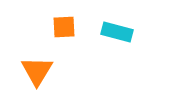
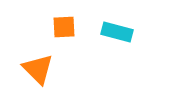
orange triangle: moved 1 px right, 2 px up; rotated 16 degrees counterclockwise
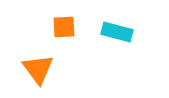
orange triangle: rotated 8 degrees clockwise
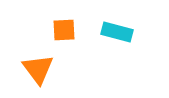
orange square: moved 3 px down
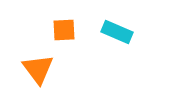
cyan rectangle: rotated 8 degrees clockwise
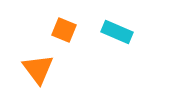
orange square: rotated 25 degrees clockwise
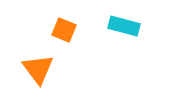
cyan rectangle: moved 7 px right, 6 px up; rotated 8 degrees counterclockwise
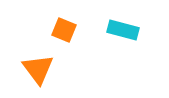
cyan rectangle: moved 1 px left, 4 px down
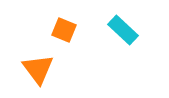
cyan rectangle: rotated 28 degrees clockwise
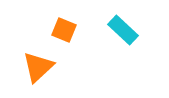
orange triangle: moved 2 px up; rotated 24 degrees clockwise
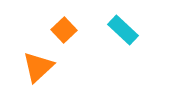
orange square: rotated 25 degrees clockwise
